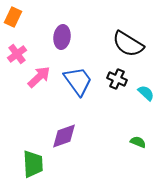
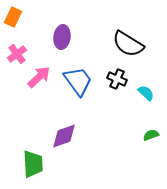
green semicircle: moved 13 px right, 7 px up; rotated 42 degrees counterclockwise
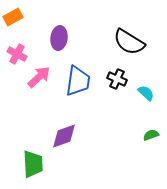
orange rectangle: rotated 36 degrees clockwise
purple ellipse: moved 3 px left, 1 px down
black semicircle: moved 1 px right, 2 px up
pink cross: rotated 24 degrees counterclockwise
blue trapezoid: rotated 44 degrees clockwise
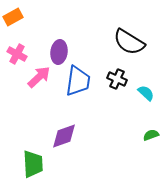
purple ellipse: moved 14 px down
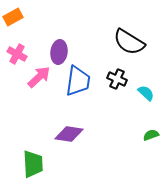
purple diamond: moved 5 px right, 2 px up; rotated 28 degrees clockwise
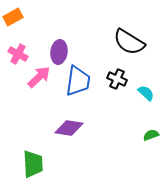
pink cross: moved 1 px right
purple diamond: moved 6 px up
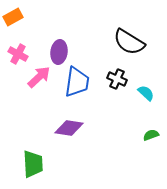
blue trapezoid: moved 1 px left, 1 px down
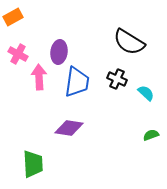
pink arrow: rotated 50 degrees counterclockwise
